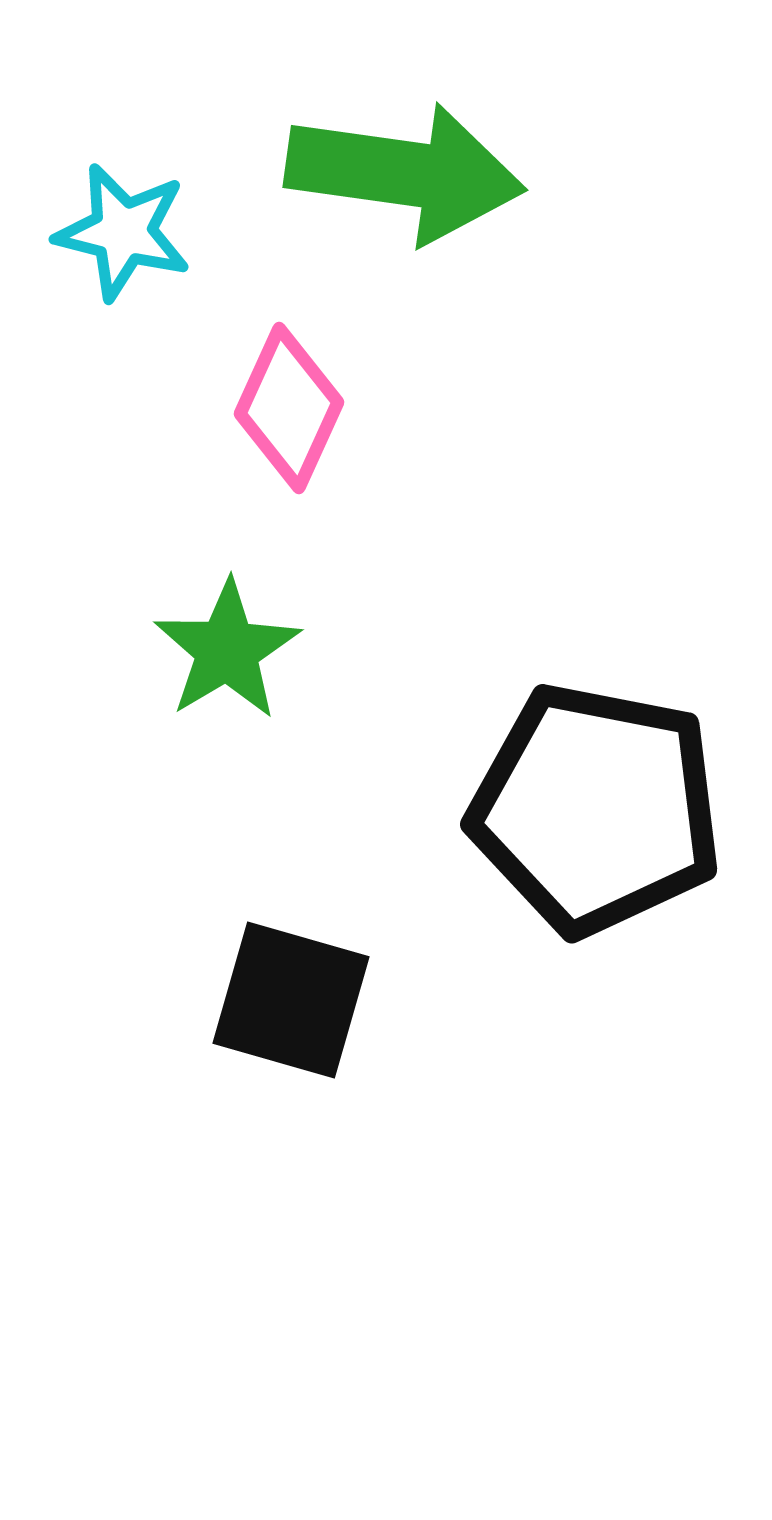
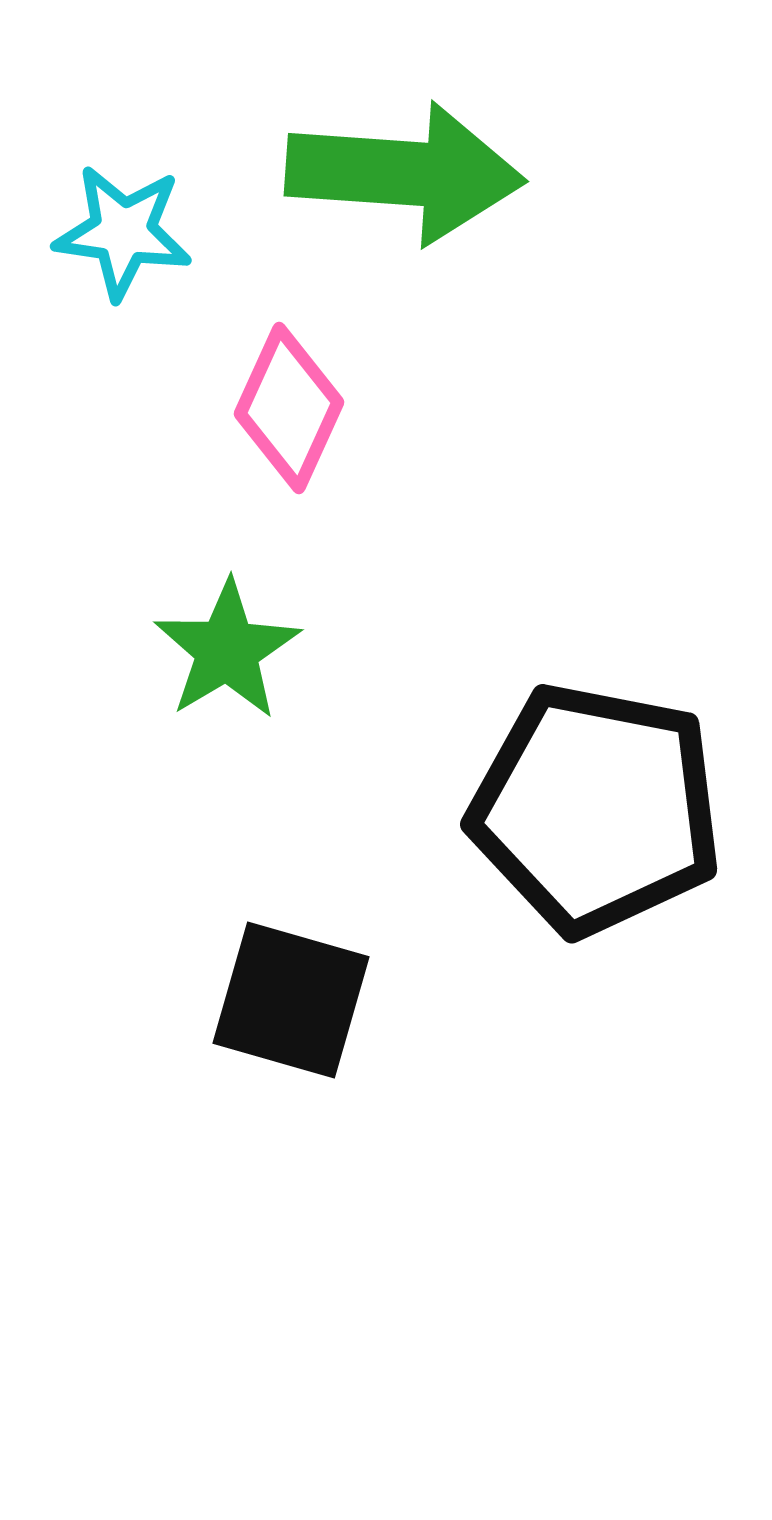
green arrow: rotated 4 degrees counterclockwise
cyan star: rotated 6 degrees counterclockwise
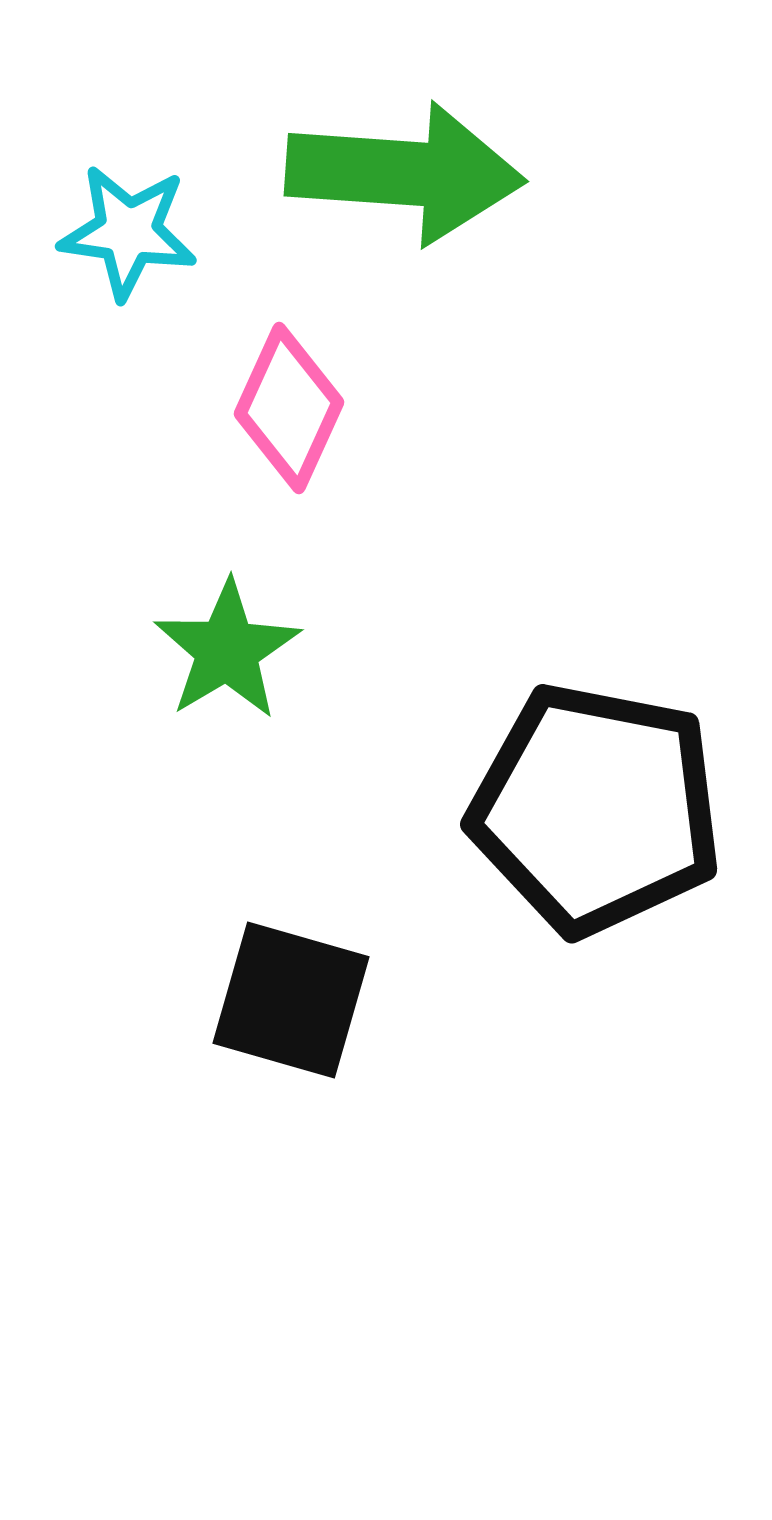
cyan star: moved 5 px right
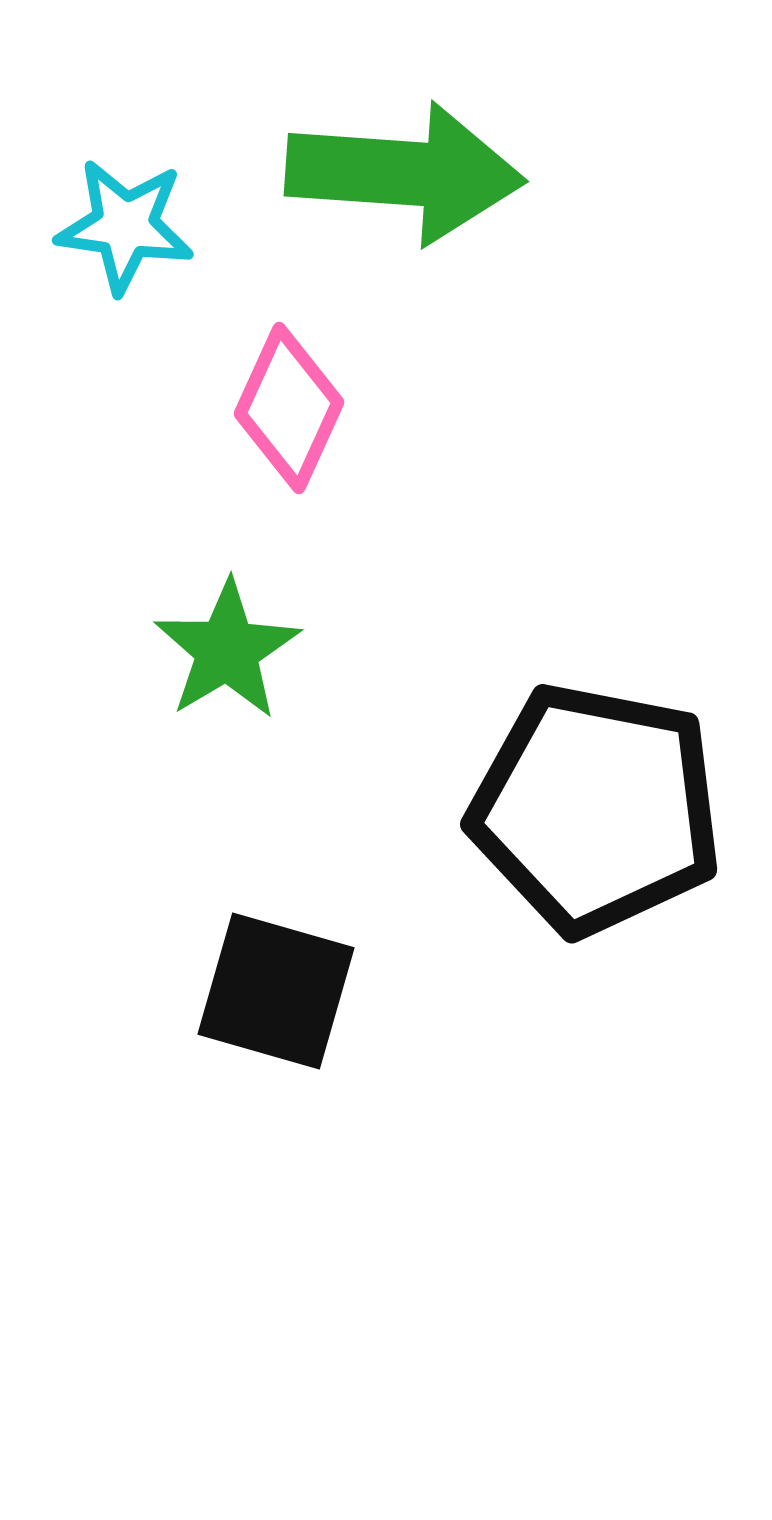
cyan star: moved 3 px left, 6 px up
black square: moved 15 px left, 9 px up
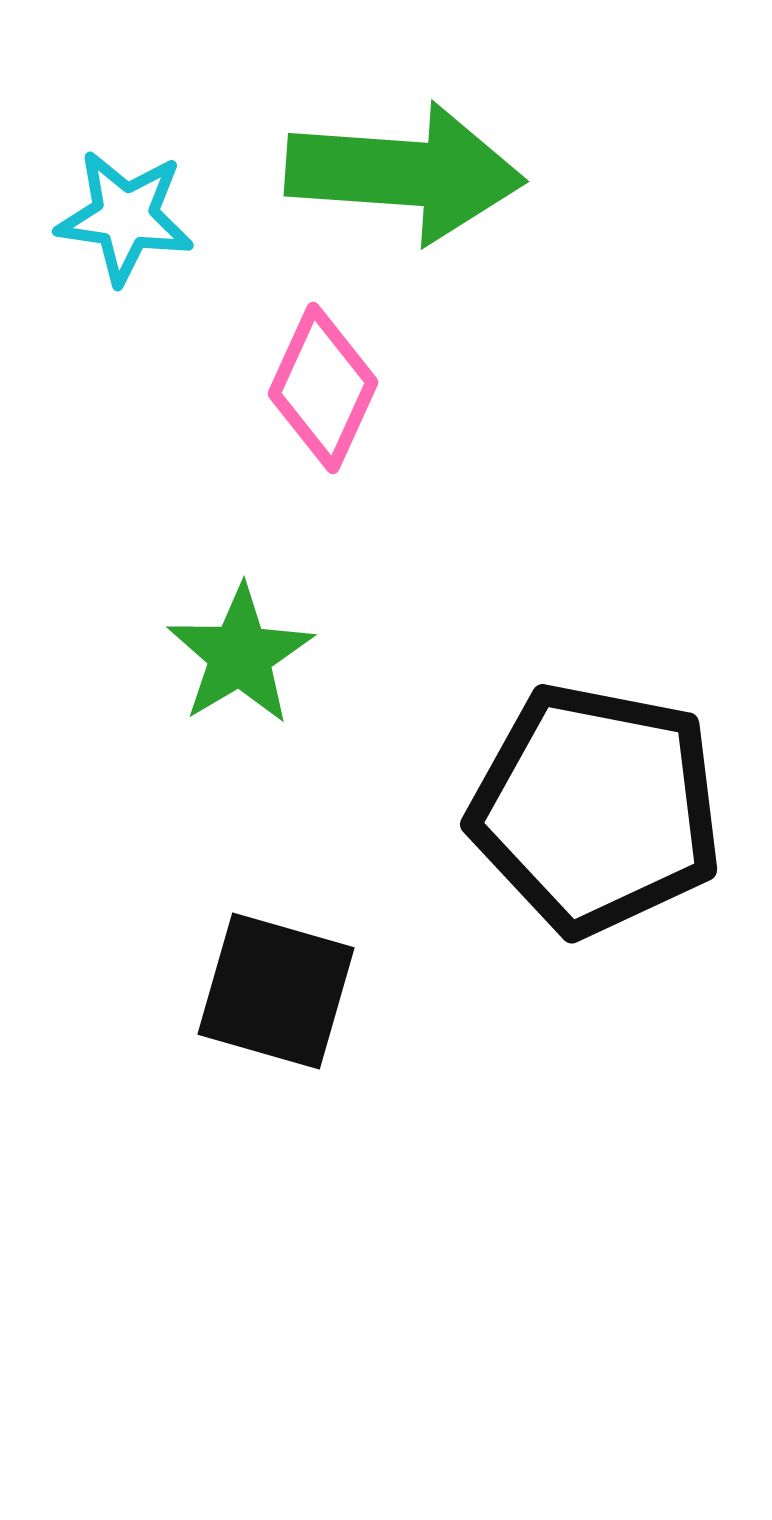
cyan star: moved 9 px up
pink diamond: moved 34 px right, 20 px up
green star: moved 13 px right, 5 px down
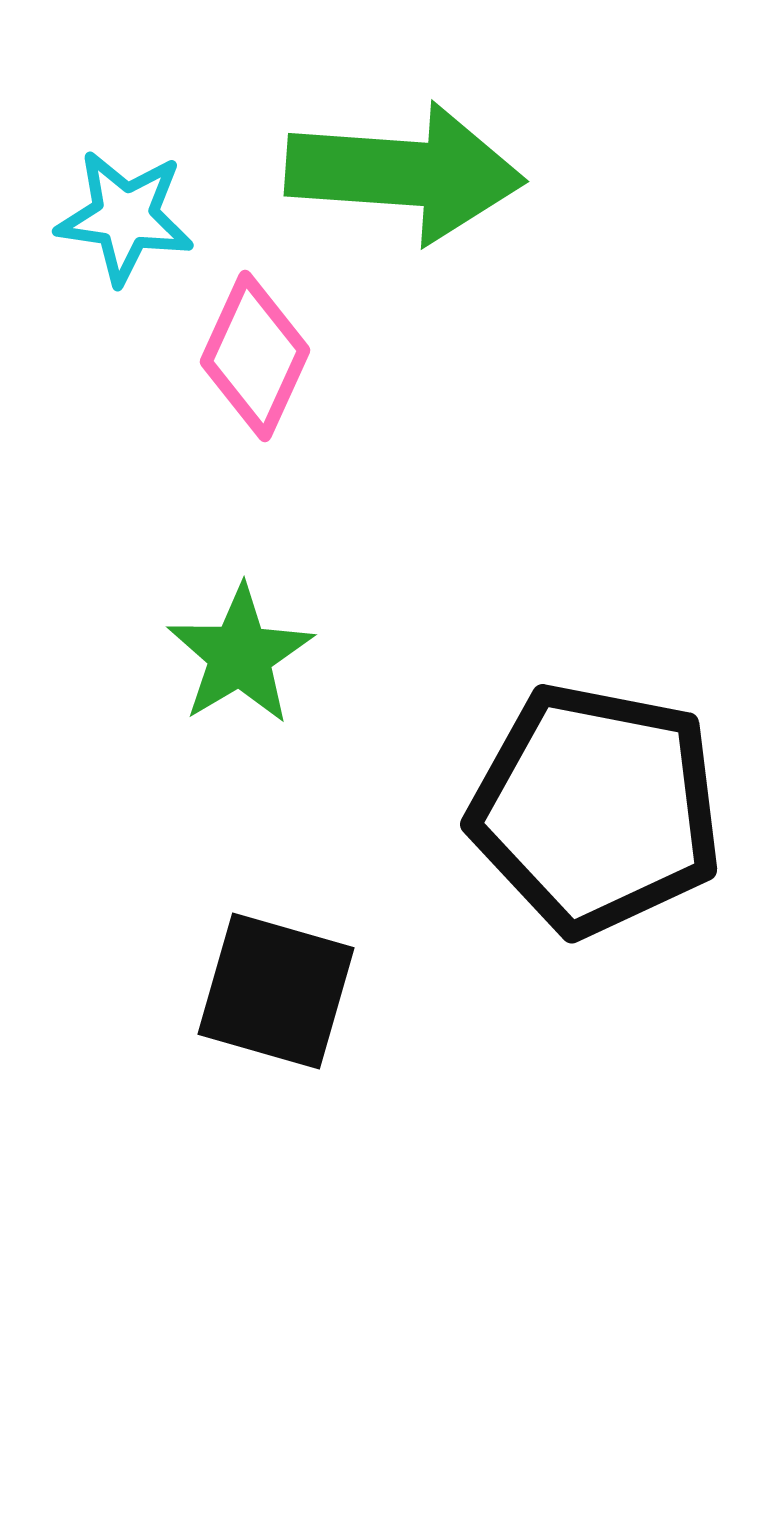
pink diamond: moved 68 px left, 32 px up
